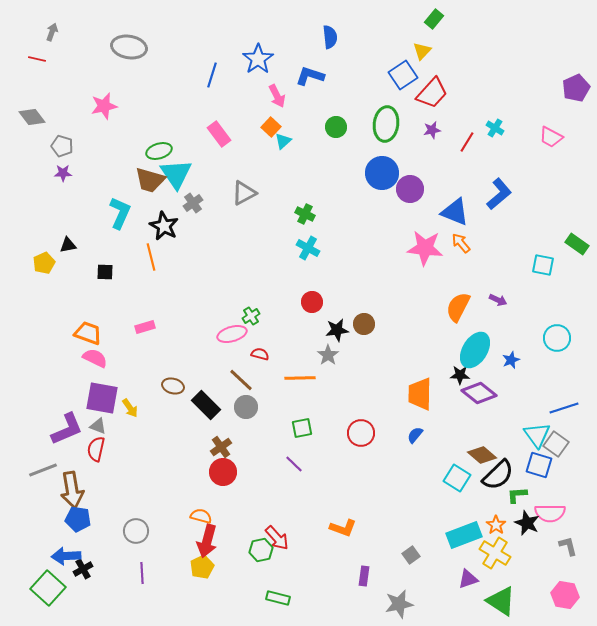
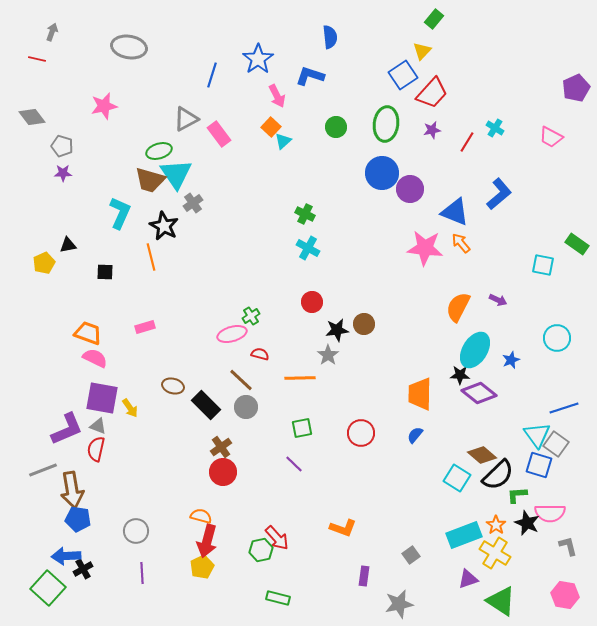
gray triangle at (244, 193): moved 58 px left, 74 px up
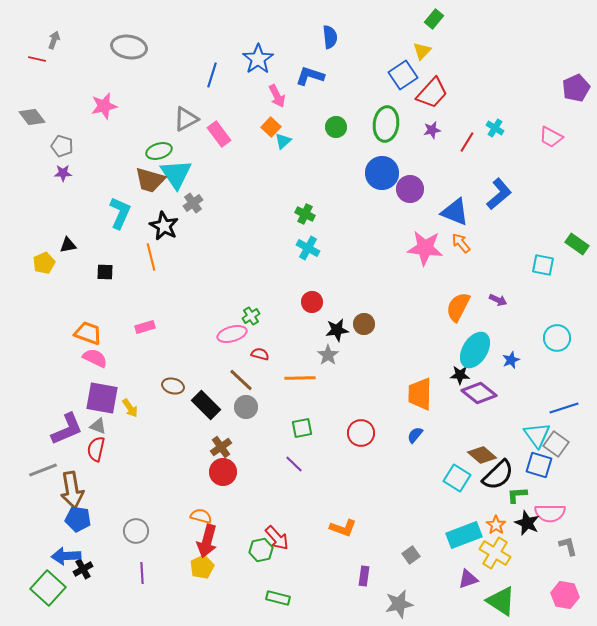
gray arrow at (52, 32): moved 2 px right, 8 px down
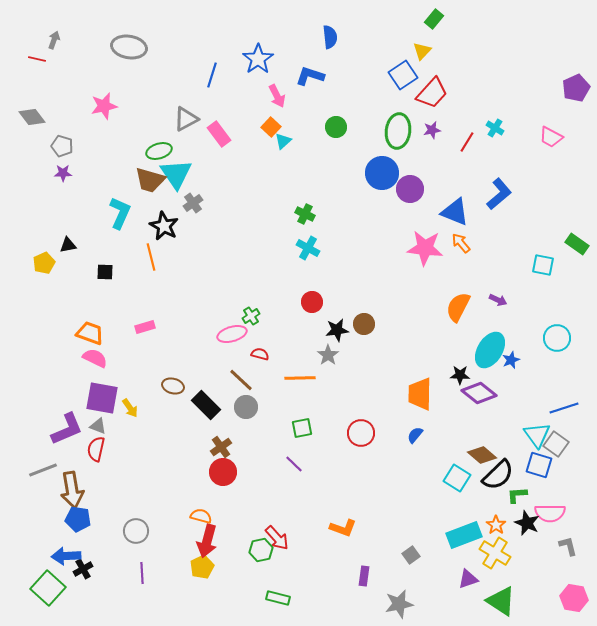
green ellipse at (386, 124): moved 12 px right, 7 px down
orange trapezoid at (88, 333): moved 2 px right
cyan ellipse at (475, 350): moved 15 px right
pink hexagon at (565, 595): moved 9 px right, 3 px down
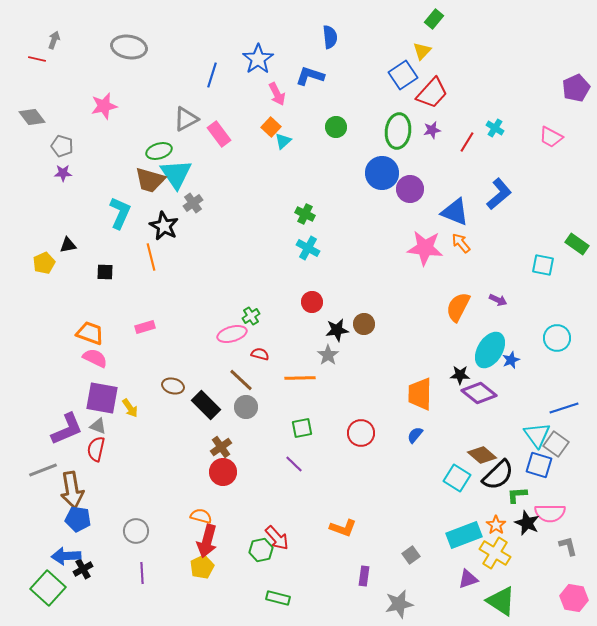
pink arrow at (277, 96): moved 2 px up
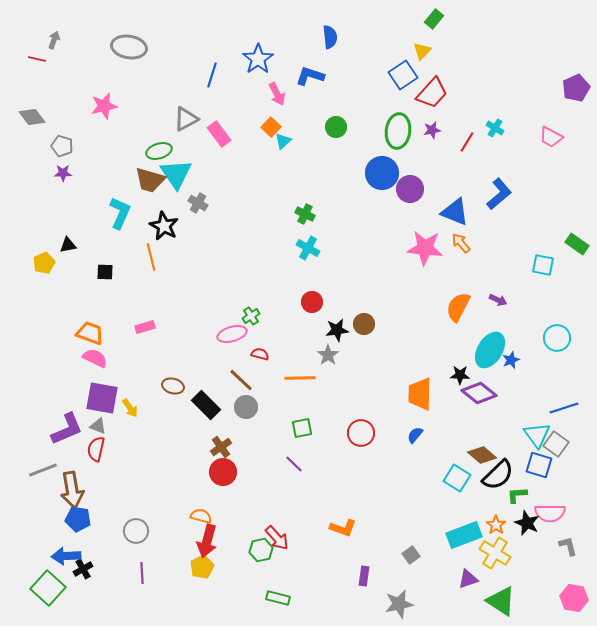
gray cross at (193, 203): moved 5 px right; rotated 24 degrees counterclockwise
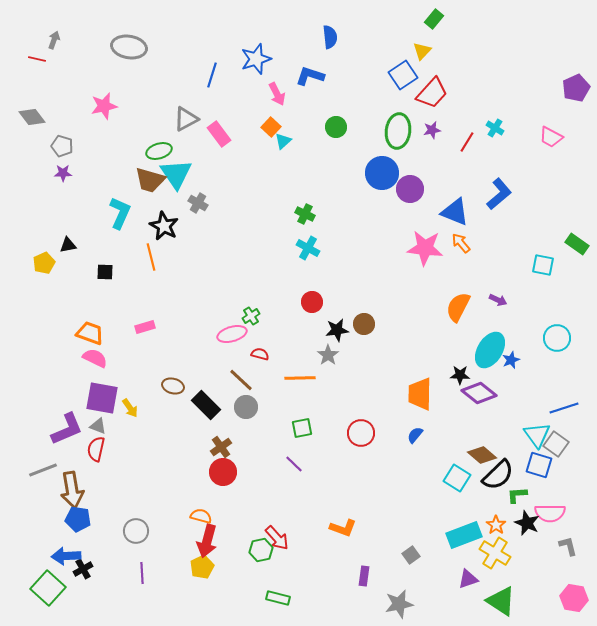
blue star at (258, 59): moved 2 px left; rotated 16 degrees clockwise
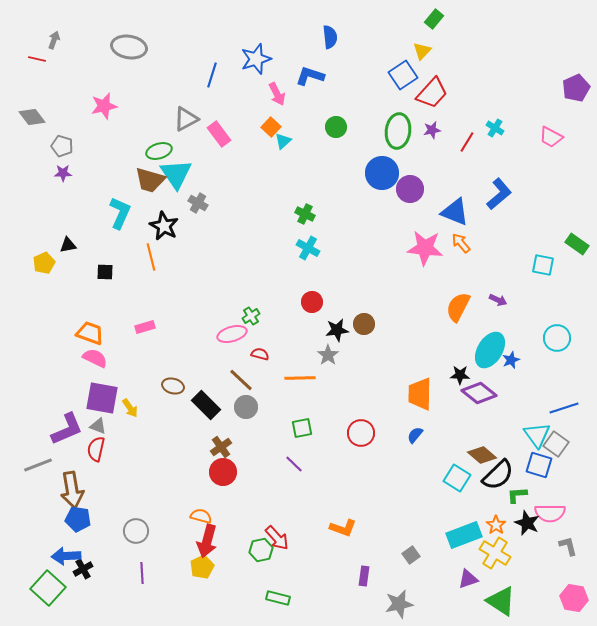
gray line at (43, 470): moved 5 px left, 5 px up
